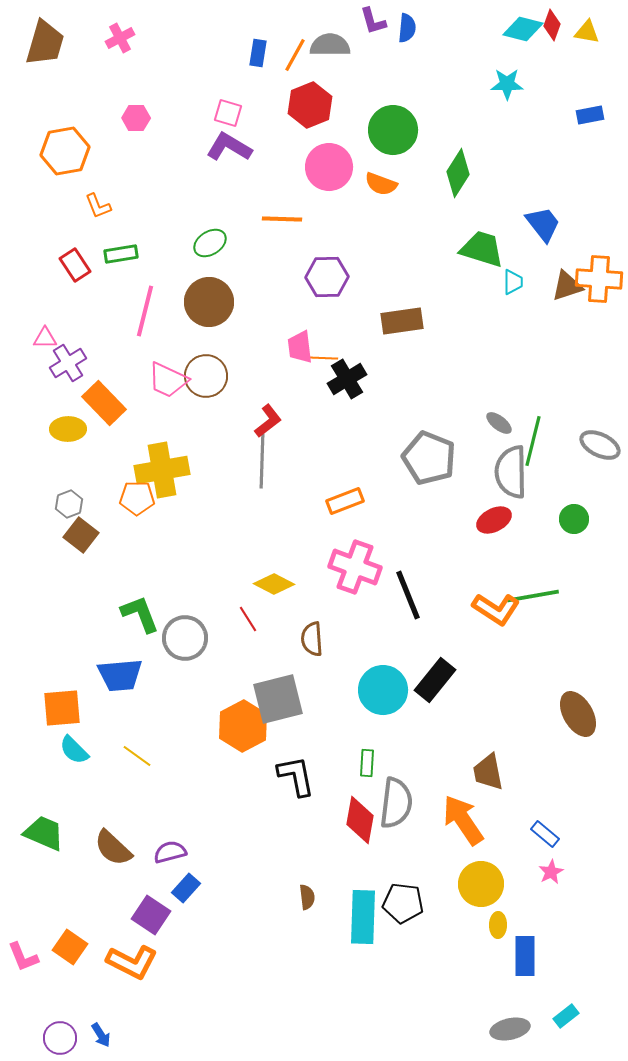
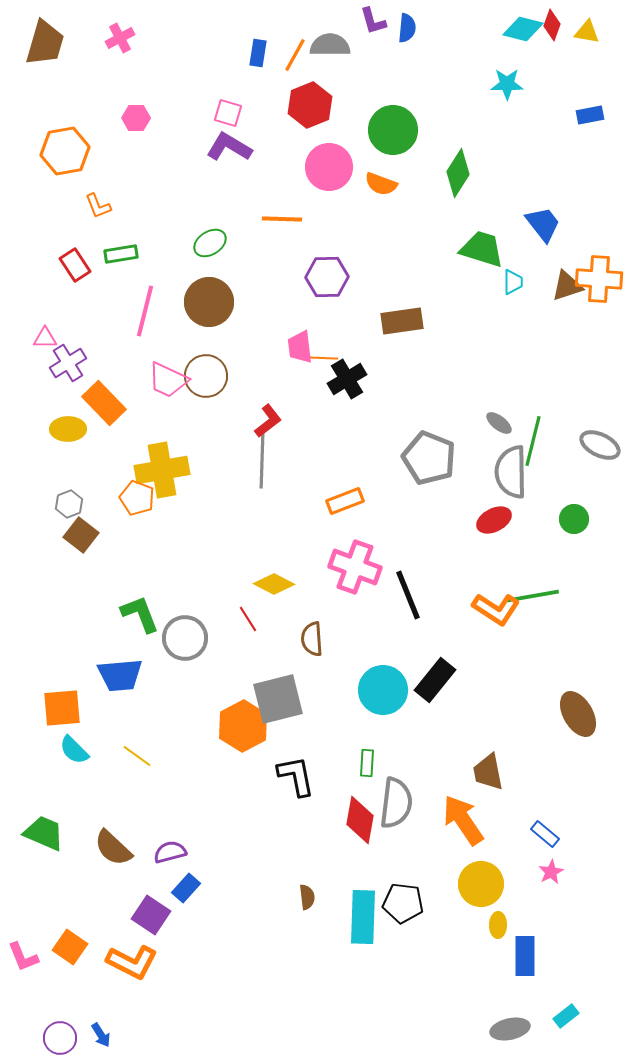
orange pentagon at (137, 498): rotated 20 degrees clockwise
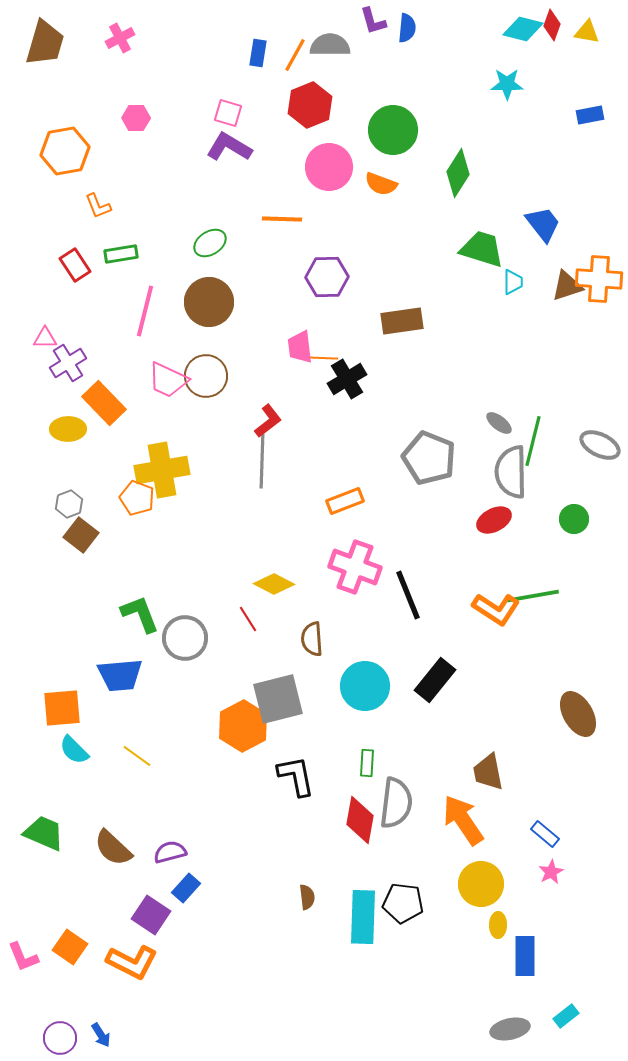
cyan circle at (383, 690): moved 18 px left, 4 px up
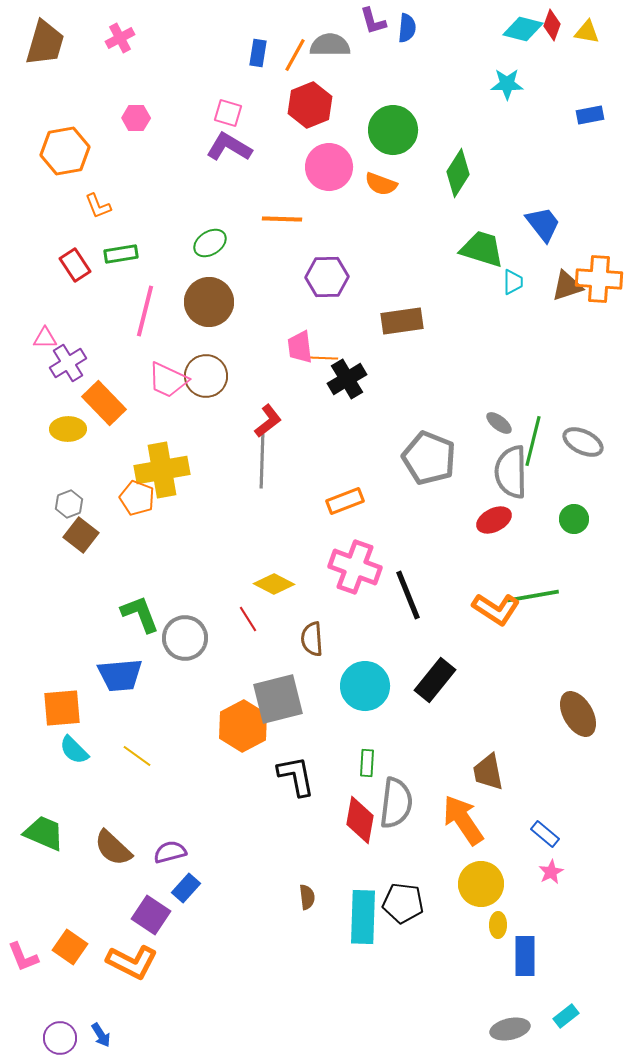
gray ellipse at (600, 445): moved 17 px left, 3 px up
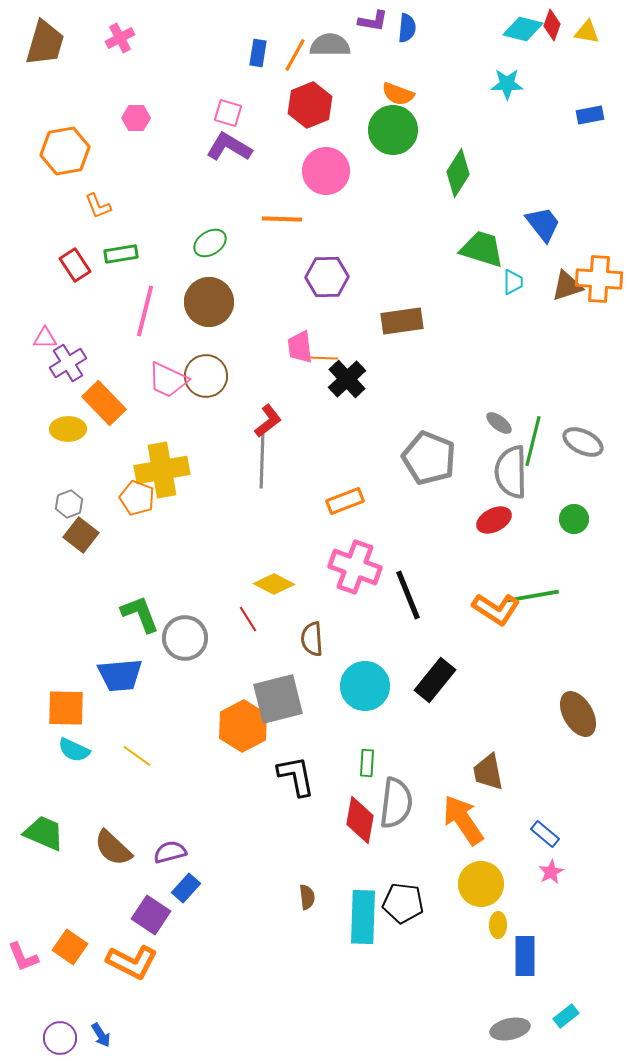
purple L-shape at (373, 21): rotated 64 degrees counterclockwise
pink circle at (329, 167): moved 3 px left, 4 px down
orange semicircle at (381, 184): moved 17 px right, 90 px up
black cross at (347, 379): rotated 12 degrees counterclockwise
orange square at (62, 708): moved 4 px right; rotated 6 degrees clockwise
cyan semicircle at (74, 750): rotated 20 degrees counterclockwise
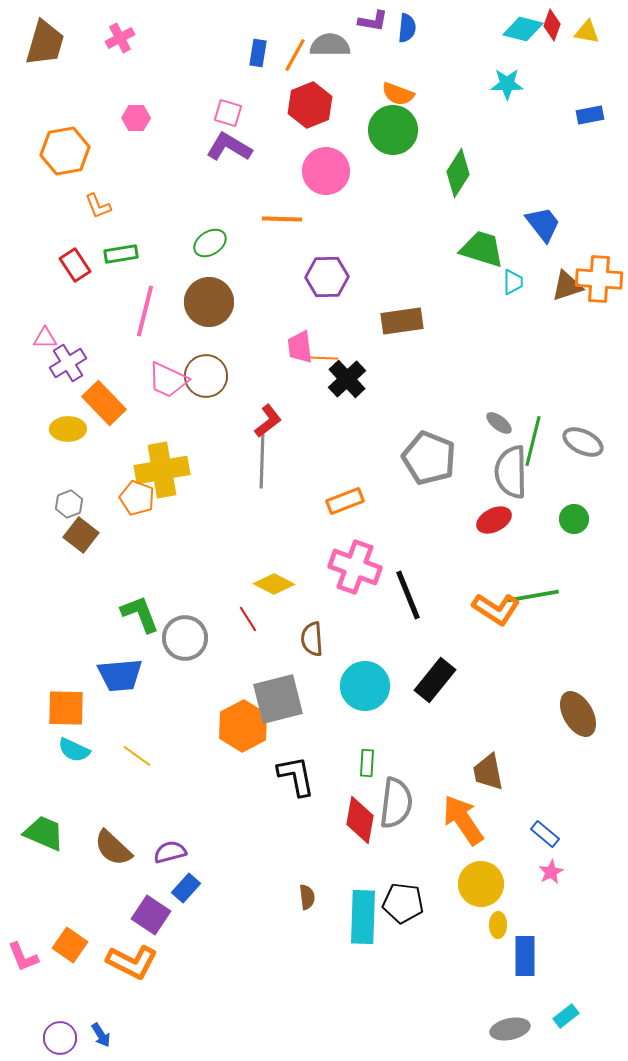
orange square at (70, 947): moved 2 px up
